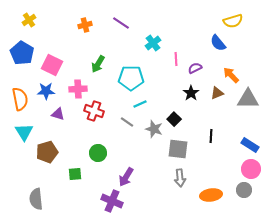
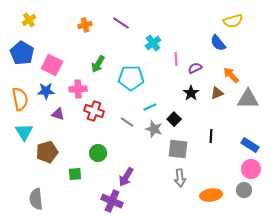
cyan line: moved 10 px right, 3 px down
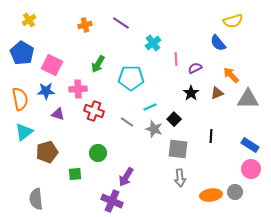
cyan triangle: rotated 24 degrees clockwise
gray circle: moved 9 px left, 2 px down
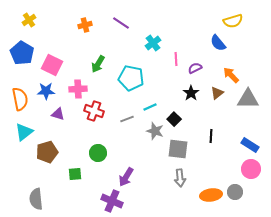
cyan pentagon: rotated 10 degrees clockwise
brown triangle: rotated 16 degrees counterclockwise
gray line: moved 3 px up; rotated 56 degrees counterclockwise
gray star: moved 1 px right, 2 px down
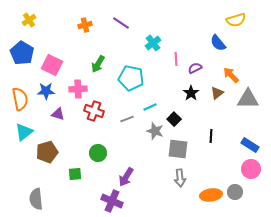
yellow semicircle: moved 3 px right, 1 px up
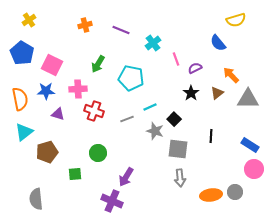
purple line: moved 7 px down; rotated 12 degrees counterclockwise
pink line: rotated 16 degrees counterclockwise
pink circle: moved 3 px right
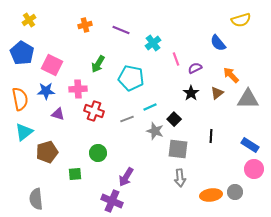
yellow semicircle: moved 5 px right
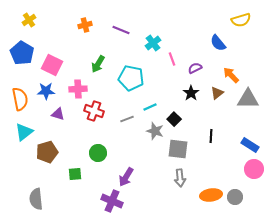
pink line: moved 4 px left
gray circle: moved 5 px down
